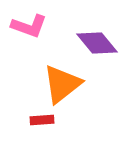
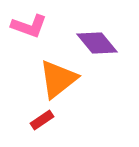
orange triangle: moved 4 px left, 5 px up
red rectangle: rotated 30 degrees counterclockwise
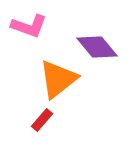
purple diamond: moved 4 px down
red rectangle: rotated 15 degrees counterclockwise
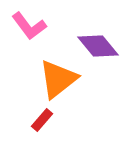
pink L-shape: rotated 33 degrees clockwise
purple diamond: moved 1 px right, 1 px up
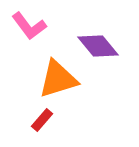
orange triangle: rotated 21 degrees clockwise
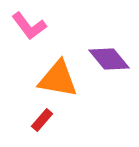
purple diamond: moved 11 px right, 13 px down
orange triangle: rotated 27 degrees clockwise
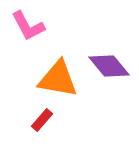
pink L-shape: moved 1 px left; rotated 9 degrees clockwise
purple diamond: moved 7 px down
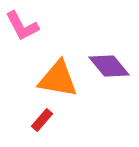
pink L-shape: moved 6 px left
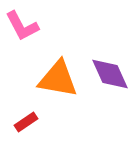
purple diamond: moved 1 px right, 8 px down; rotated 15 degrees clockwise
red rectangle: moved 16 px left, 2 px down; rotated 15 degrees clockwise
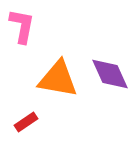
pink L-shape: rotated 141 degrees counterclockwise
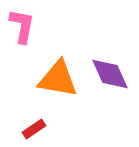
red rectangle: moved 8 px right, 7 px down
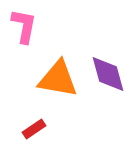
pink L-shape: moved 2 px right
purple diamond: moved 2 px left; rotated 9 degrees clockwise
